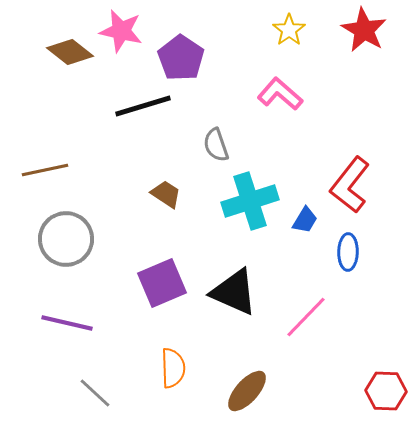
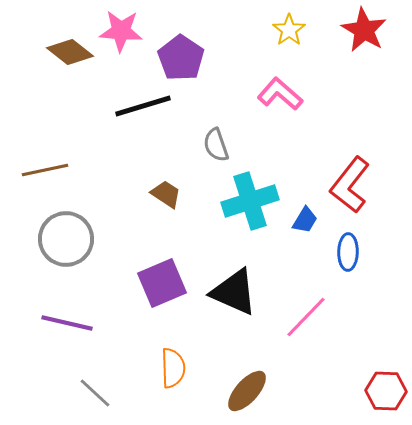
pink star: rotated 9 degrees counterclockwise
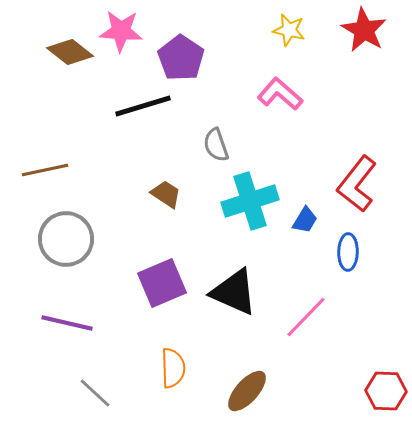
yellow star: rotated 24 degrees counterclockwise
red L-shape: moved 7 px right, 1 px up
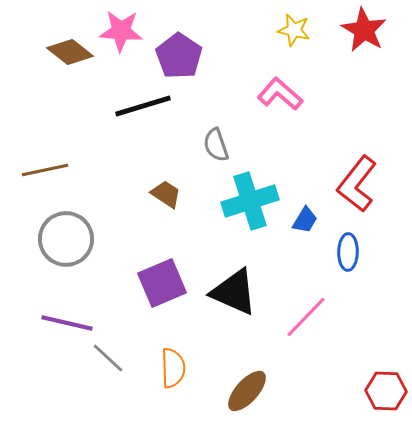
yellow star: moved 5 px right
purple pentagon: moved 2 px left, 2 px up
gray line: moved 13 px right, 35 px up
